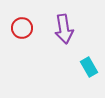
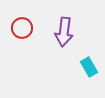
purple arrow: moved 3 px down; rotated 16 degrees clockwise
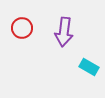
cyan rectangle: rotated 30 degrees counterclockwise
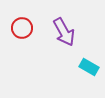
purple arrow: rotated 36 degrees counterclockwise
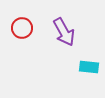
cyan rectangle: rotated 24 degrees counterclockwise
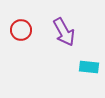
red circle: moved 1 px left, 2 px down
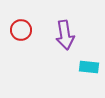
purple arrow: moved 1 px right, 3 px down; rotated 20 degrees clockwise
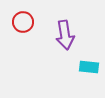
red circle: moved 2 px right, 8 px up
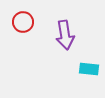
cyan rectangle: moved 2 px down
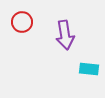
red circle: moved 1 px left
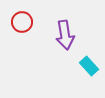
cyan rectangle: moved 3 px up; rotated 42 degrees clockwise
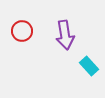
red circle: moved 9 px down
